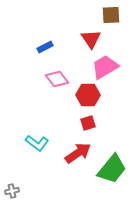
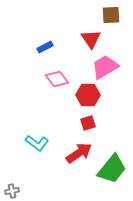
red arrow: moved 1 px right
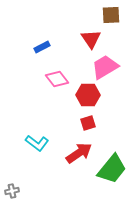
blue rectangle: moved 3 px left
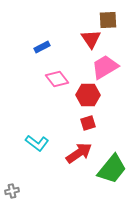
brown square: moved 3 px left, 5 px down
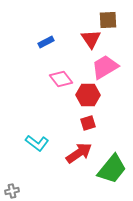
blue rectangle: moved 4 px right, 5 px up
pink diamond: moved 4 px right
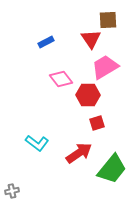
red square: moved 9 px right
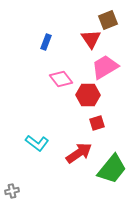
brown square: rotated 18 degrees counterclockwise
blue rectangle: rotated 42 degrees counterclockwise
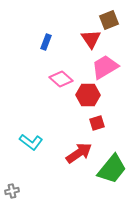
brown square: moved 1 px right
pink diamond: rotated 10 degrees counterclockwise
cyan L-shape: moved 6 px left, 1 px up
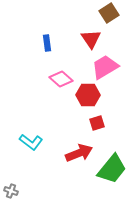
brown square: moved 7 px up; rotated 12 degrees counterclockwise
blue rectangle: moved 1 px right, 1 px down; rotated 28 degrees counterclockwise
red arrow: rotated 12 degrees clockwise
gray cross: moved 1 px left; rotated 32 degrees clockwise
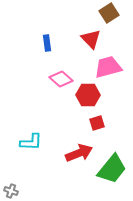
red triangle: rotated 10 degrees counterclockwise
pink trapezoid: moved 3 px right; rotated 16 degrees clockwise
cyan L-shape: rotated 35 degrees counterclockwise
